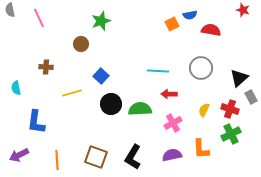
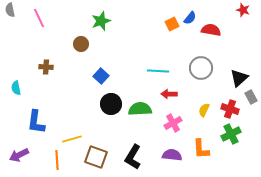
blue semicircle: moved 3 px down; rotated 40 degrees counterclockwise
yellow line: moved 46 px down
purple semicircle: rotated 18 degrees clockwise
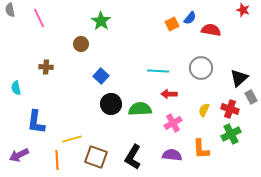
green star: rotated 18 degrees counterclockwise
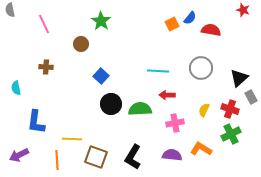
pink line: moved 5 px right, 6 px down
red arrow: moved 2 px left, 1 px down
pink cross: moved 2 px right; rotated 18 degrees clockwise
yellow line: rotated 18 degrees clockwise
orange L-shape: rotated 125 degrees clockwise
